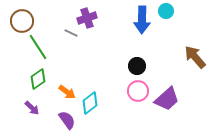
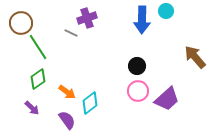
brown circle: moved 1 px left, 2 px down
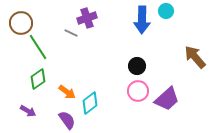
purple arrow: moved 4 px left, 3 px down; rotated 14 degrees counterclockwise
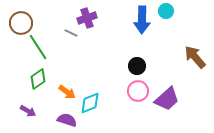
cyan diamond: rotated 15 degrees clockwise
purple semicircle: rotated 36 degrees counterclockwise
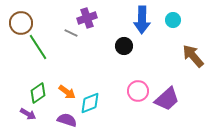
cyan circle: moved 7 px right, 9 px down
brown arrow: moved 2 px left, 1 px up
black circle: moved 13 px left, 20 px up
green diamond: moved 14 px down
purple arrow: moved 3 px down
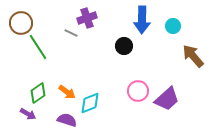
cyan circle: moved 6 px down
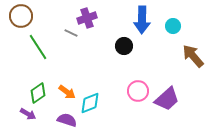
brown circle: moved 7 px up
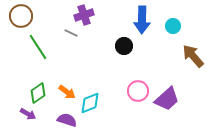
purple cross: moved 3 px left, 3 px up
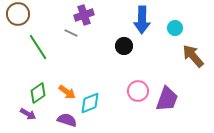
brown circle: moved 3 px left, 2 px up
cyan circle: moved 2 px right, 2 px down
purple trapezoid: rotated 28 degrees counterclockwise
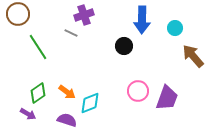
purple trapezoid: moved 1 px up
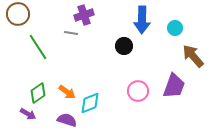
gray line: rotated 16 degrees counterclockwise
purple trapezoid: moved 7 px right, 12 px up
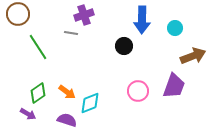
brown arrow: rotated 110 degrees clockwise
